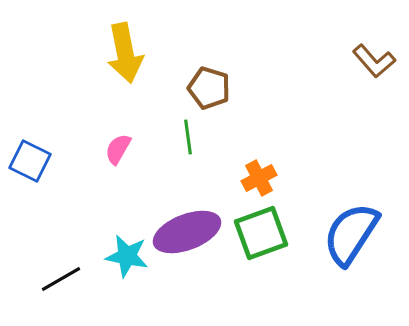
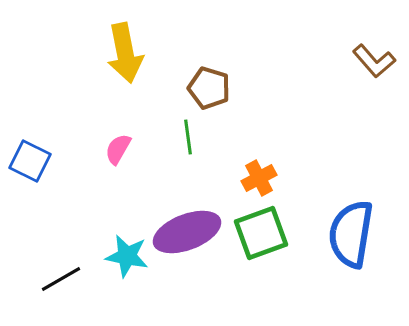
blue semicircle: rotated 24 degrees counterclockwise
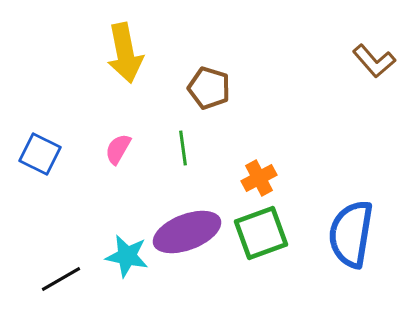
green line: moved 5 px left, 11 px down
blue square: moved 10 px right, 7 px up
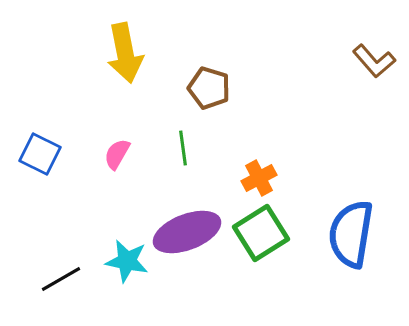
pink semicircle: moved 1 px left, 5 px down
green square: rotated 12 degrees counterclockwise
cyan star: moved 5 px down
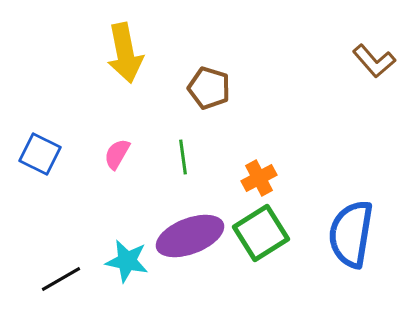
green line: moved 9 px down
purple ellipse: moved 3 px right, 4 px down
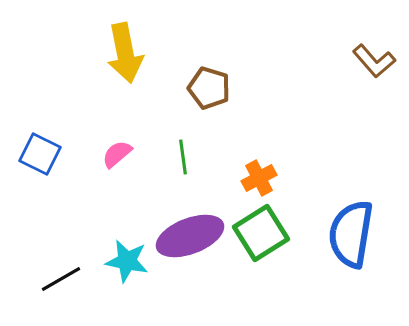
pink semicircle: rotated 20 degrees clockwise
